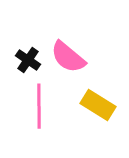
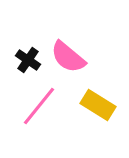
pink line: rotated 39 degrees clockwise
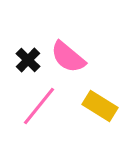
black cross: rotated 10 degrees clockwise
yellow rectangle: moved 2 px right, 1 px down
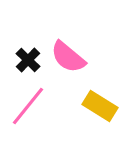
pink line: moved 11 px left
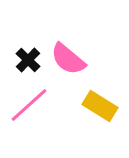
pink semicircle: moved 2 px down
pink line: moved 1 px right, 1 px up; rotated 9 degrees clockwise
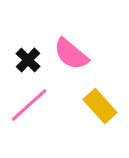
pink semicircle: moved 3 px right, 5 px up
yellow rectangle: rotated 16 degrees clockwise
